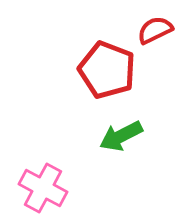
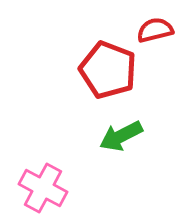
red semicircle: rotated 12 degrees clockwise
red pentagon: moved 1 px right
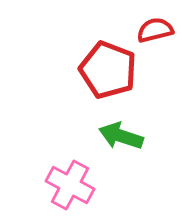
green arrow: rotated 45 degrees clockwise
pink cross: moved 27 px right, 3 px up
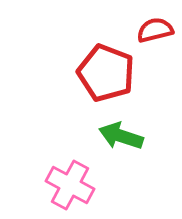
red pentagon: moved 2 px left, 3 px down
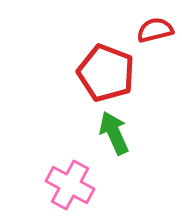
green arrow: moved 7 px left, 3 px up; rotated 48 degrees clockwise
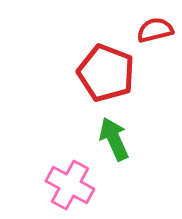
green arrow: moved 6 px down
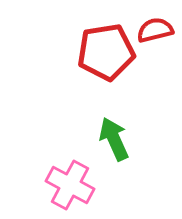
red pentagon: moved 21 px up; rotated 30 degrees counterclockwise
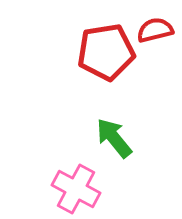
green arrow: moved 1 px up; rotated 15 degrees counterclockwise
pink cross: moved 6 px right, 4 px down
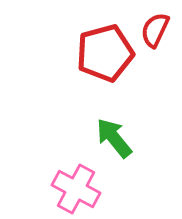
red semicircle: rotated 51 degrees counterclockwise
red pentagon: moved 1 px left, 1 px down; rotated 6 degrees counterclockwise
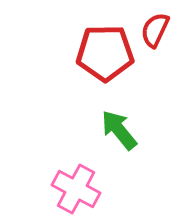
red pentagon: rotated 14 degrees clockwise
green arrow: moved 5 px right, 8 px up
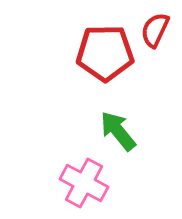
green arrow: moved 1 px left, 1 px down
pink cross: moved 8 px right, 6 px up
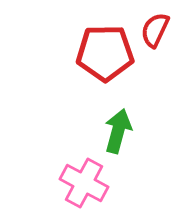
green arrow: rotated 54 degrees clockwise
